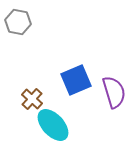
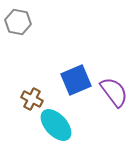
purple semicircle: rotated 20 degrees counterclockwise
brown cross: rotated 15 degrees counterclockwise
cyan ellipse: moved 3 px right
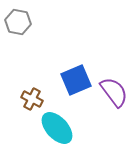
cyan ellipse: moved 1 px right, 3 px down
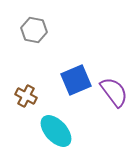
gray hexagon: moved 16 px right, 8 px down
brown cross: moved 6 px left, 3 px up
cyan ellipse: moved 1 px left, 3 px down
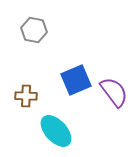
brown cross: rotated 25 degrees counterclockwise
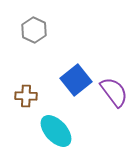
gray hexagon: rotated 15 degrees clockwise
blue square: rotated 16 degrees counterclockwise
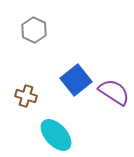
purple semicircle: rotated 20 degrees counterclockwise
brown cross: rotated 15 degrees clockwise
cyan ellipse: moved 4 px down
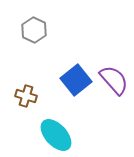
purple semicircle: moved 12 px up; rotated 16 degrees clockwise
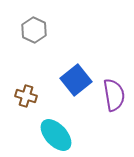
purple semicircle: moved 15 px down; rotated 32 degrees clockwise
